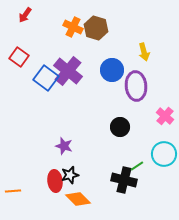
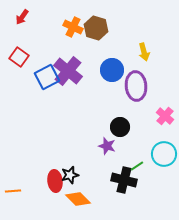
red arrow: moved 3 px left, 2 px down
blue square: moved 1 px right, 1 px up; rotated 25 degrees clockwise
purple star: moved 43 px right
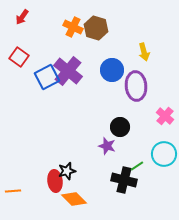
black star: moved 3 px left, 4 px up
orange diamond: moved 4 px left
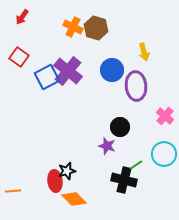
green line: moved 1 px left, 1 px up
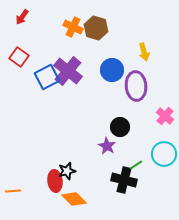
purple star: rotated 12 degrees clockwise
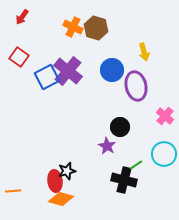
purple ellipse: rotated 8 degrees counterclockwise
orange diamond: moved 13 px left; rotated 30 degrees counterclockwise
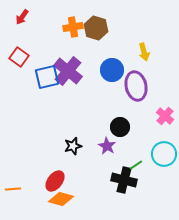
orange cross: rotated 36 degrees counterclockwise
blue square: rotated 15 degrees clockwise
black star: moved 6 px right, 25 px up
red ellipse: rotated 45 degrees clockwise
orange line: moved 2 px up
